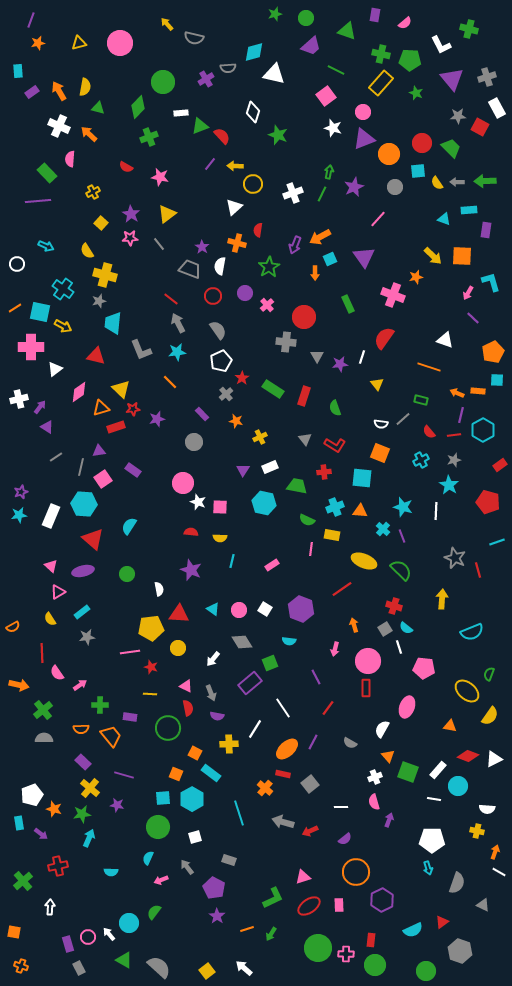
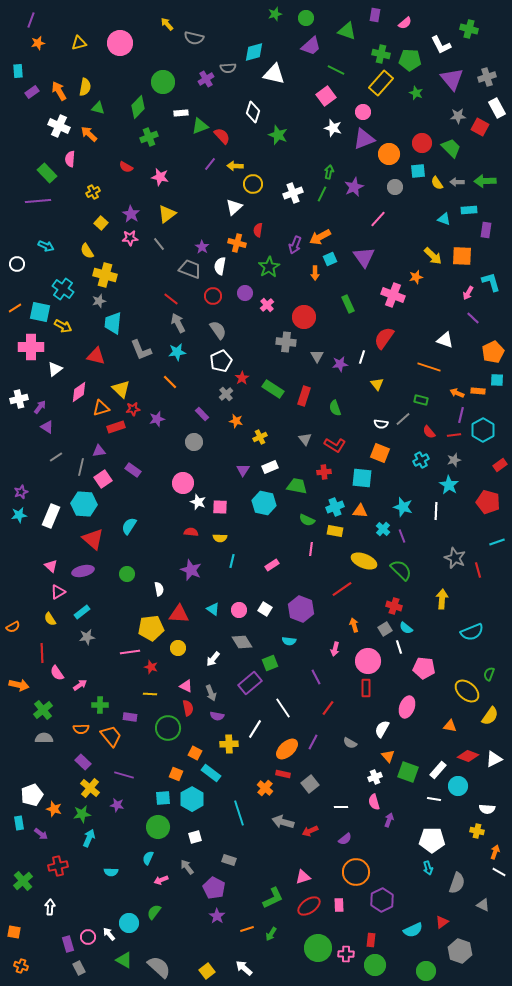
yellow rectangle at (332, 535): moved 3 px right, 4 px up
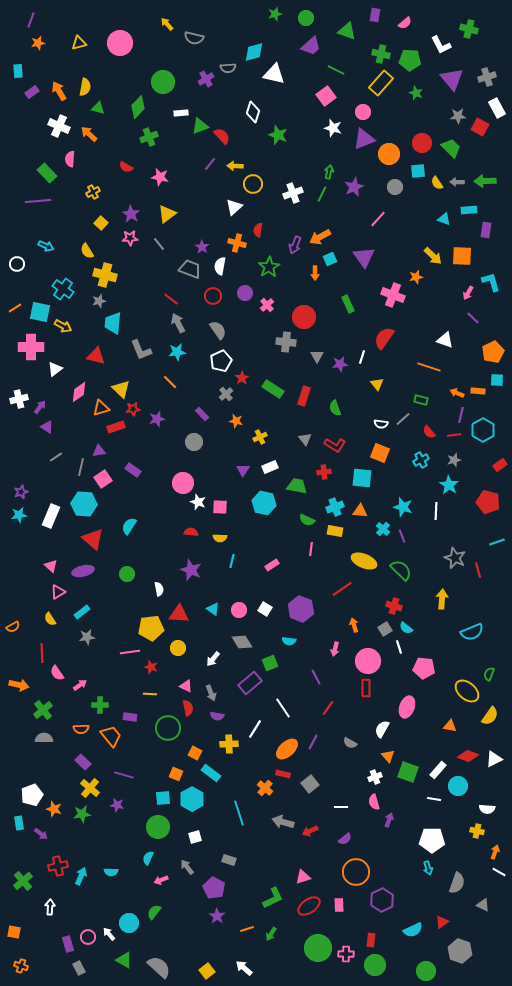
cyan arrow at (89, 838): moved 8 px left, 38 px down
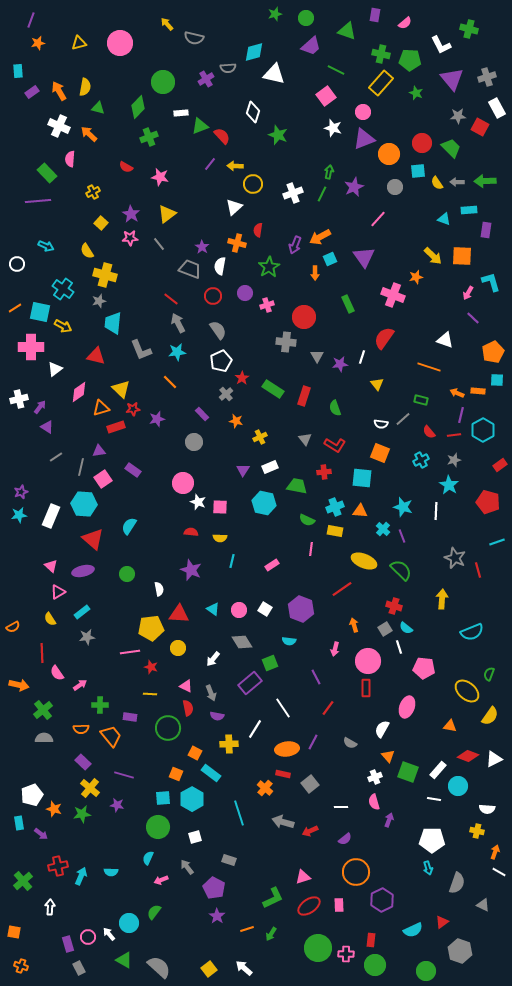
pink cross at (267, 305): rotated 24 degrees clockwise
orange ellipse at (287, 749): rotated 35 degrees clockwise
yellow square at (207, 971): moved 2 px right, 2 px up
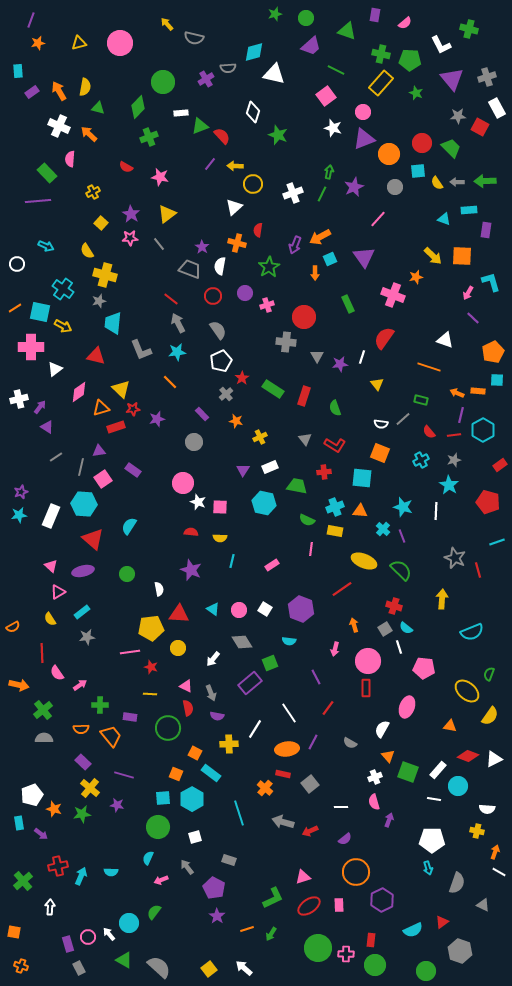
white line at (283, 708): moved 6 px right, 5 px down
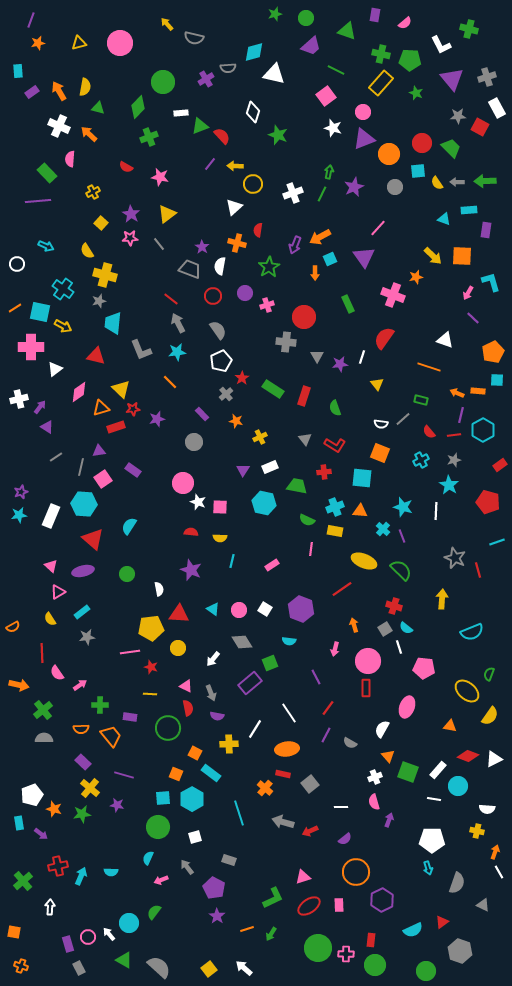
pink line at (378, 219): moved 9 px down
purple line at (313, 742): moved 13 px right, 7 px up
white line at (499, 872): rotated 32 degrees clockwise
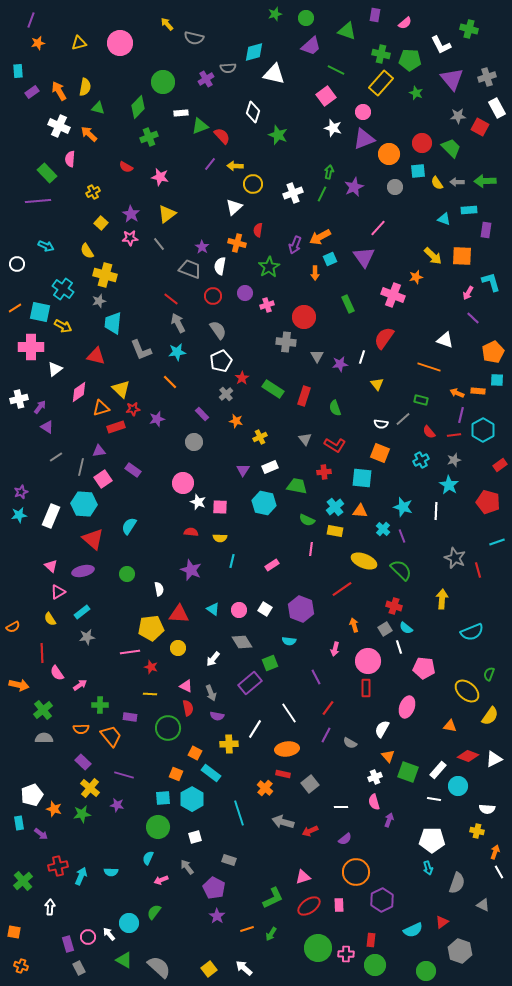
cyan cross at (335, 507): rotated 18 degrees counterclockwise
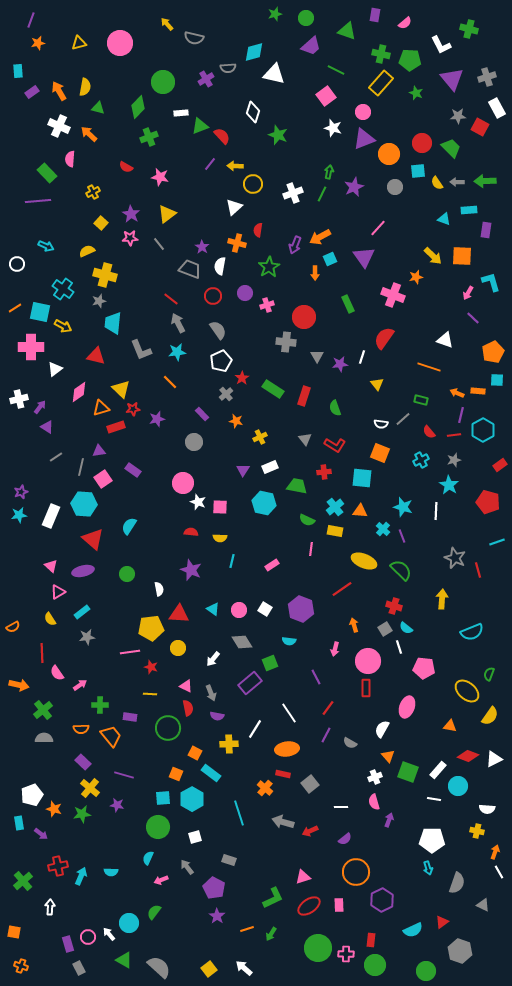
yellow semicircle at (87, 251): rotated 98 degrees clockwise
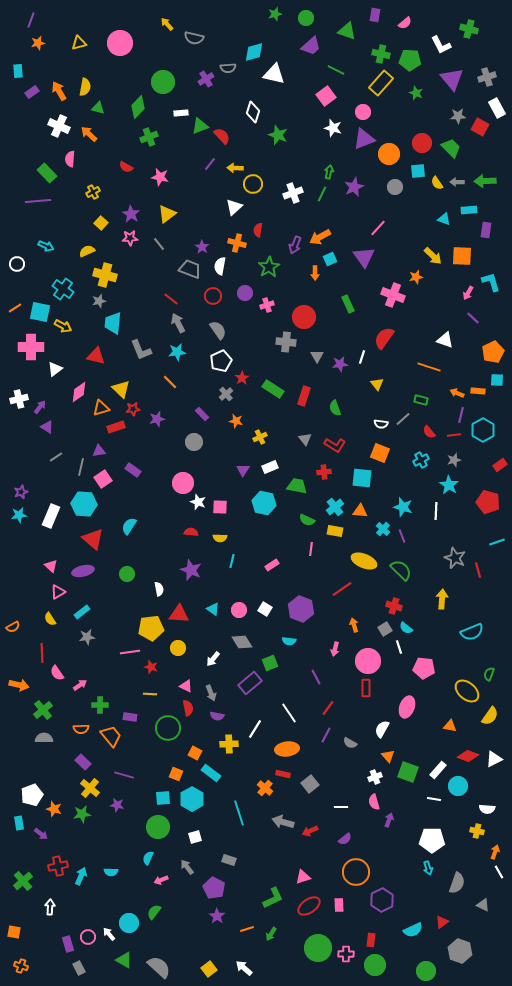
yellow arrow at (235, 166): moved 2 px down
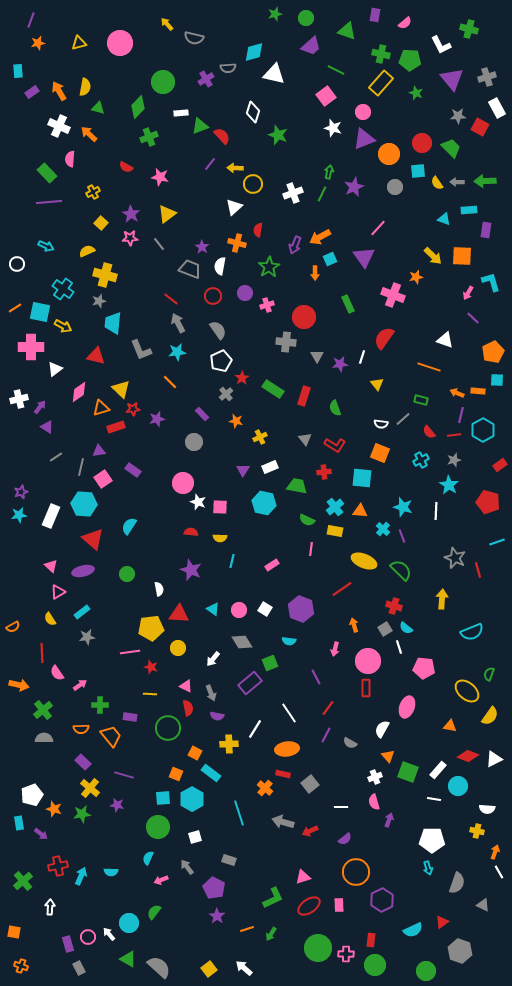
purple line at (38, 201): moved 11 px right, 1 px down
green triangle at (124, 960): moved 4 px right, 1 px up
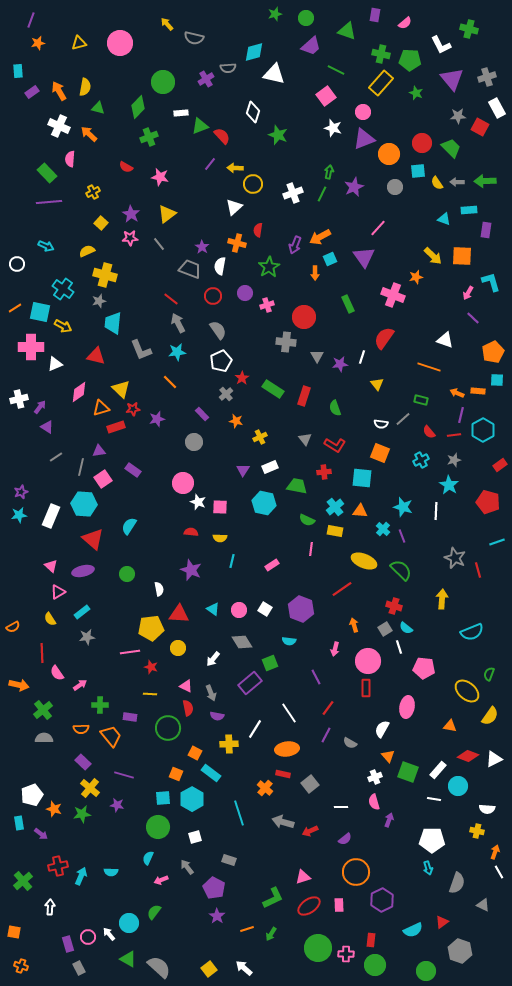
white triangle at (55, 369): moved 5 px up; rotated 14 degrees clockwise
pink ellipse at (407, 707): rotated 10 degrees counterclockwise
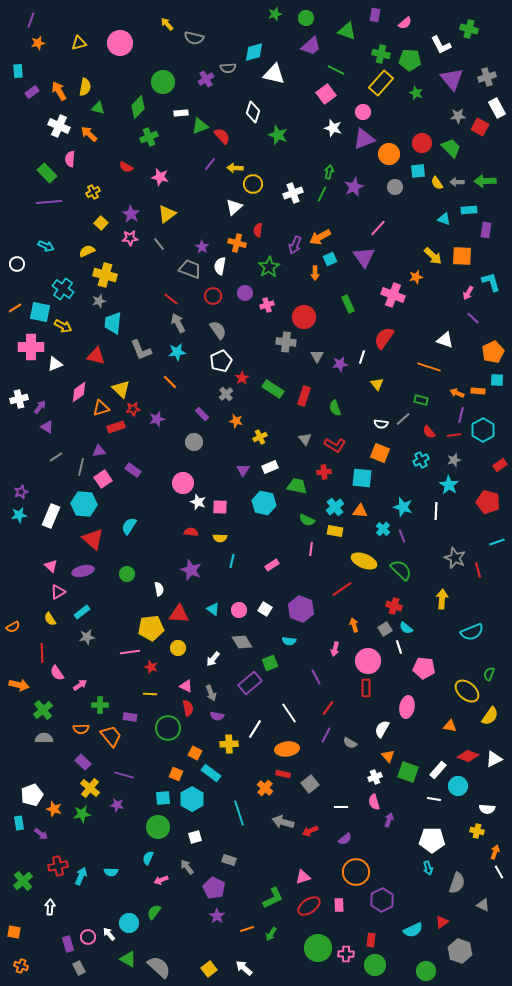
pink square at (326, 96): moved 2 px up
